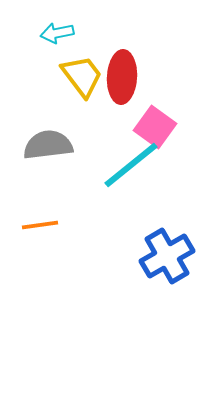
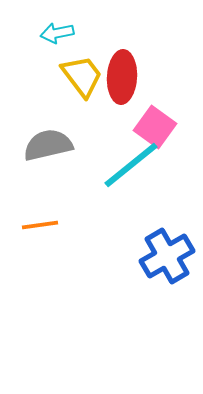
gray semicircle: rotated 6 degrees counterclockwise
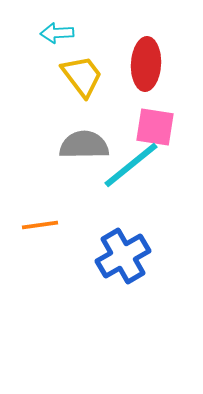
cyan arrow: rotated 8 degrees clockwise
red ellipse: moved 24 px right, 13 px up
pink square: rotated 27 degrees counterclockwise
gray semicircle: moved 36 px right; rotated 12 degrees clockwise
blue cross: moved 44 px left
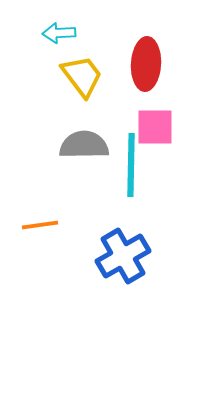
cyan arrow: moved 2 px right
pink square: rotated 9 degrees counterclockwise
cyan line: rotated 50 degrees counterclockwise
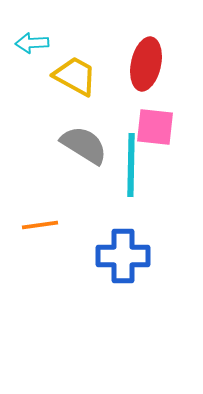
cyan arrow: moved 27 px left, 10 px down
red ellipse: rotated 9 degrees clockwise
yellow trapezoid: moved 7 px left; rotated 24 degrees counterclockwise
pink square: rotated 6 degrees clockwise
gray semicircle: rotated 33 degrees clockwise
blue cross: rotated 30 degrees clockwise
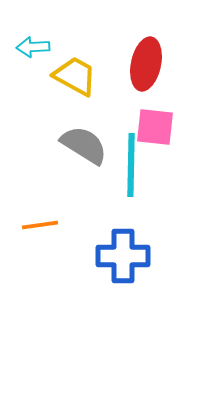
cyan arrow: moved 1 px right, 4 px down
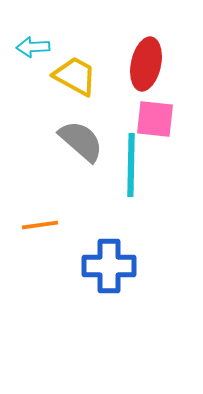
pink square: moved 8 px up
gray semicircle: moved 3 px left, 4 px up; rotated 9 degrees clockwise
blue cross: moved 14 px left, 10 px down
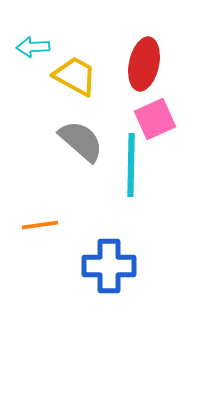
red ellipse: moved 2 px left
pink square: rotated 30 degrees counterclockwise
